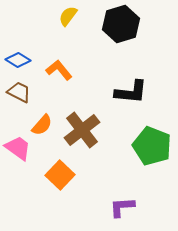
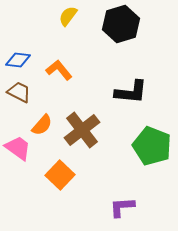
blue diamond: rotated 25 degrees counterclockwise
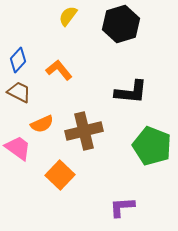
blue diamond: rotated 55 degrees counterclockwise
orange semicircle: moved 1 px up; rotated 25 degrees clockwise
brown cross: moved 2 px right, 1 px down; rotated 24 degrees clockwise
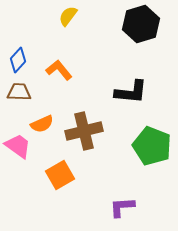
black hexagon: moved 20 px right
brown trapezoid: rotated 25 degrees counterclockwise
pink trapezoid: moved 2 px up
orange square: rotated 16 degrees clockwise
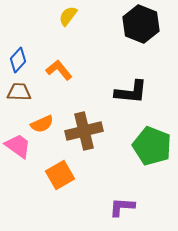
black hexagon: rotated 21 degrees counterclockwise
purple L-shape: rotated 8 degrees clockwise
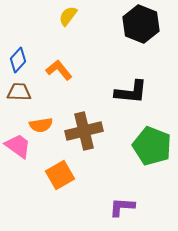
orange semicircle: moved 1 px left, 1 px down; rotated 15 degrees clockwise
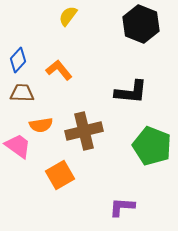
brown trapezoid: moved 3 px right, 1 px down
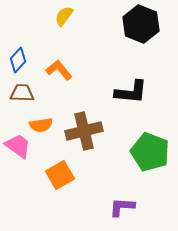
yellow semicircle: moved 4 px left
green pentagon: moved 2 px left, 6 px down
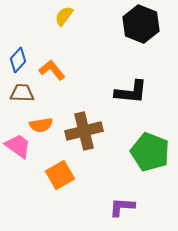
orange L-shape: moved 7 px left
